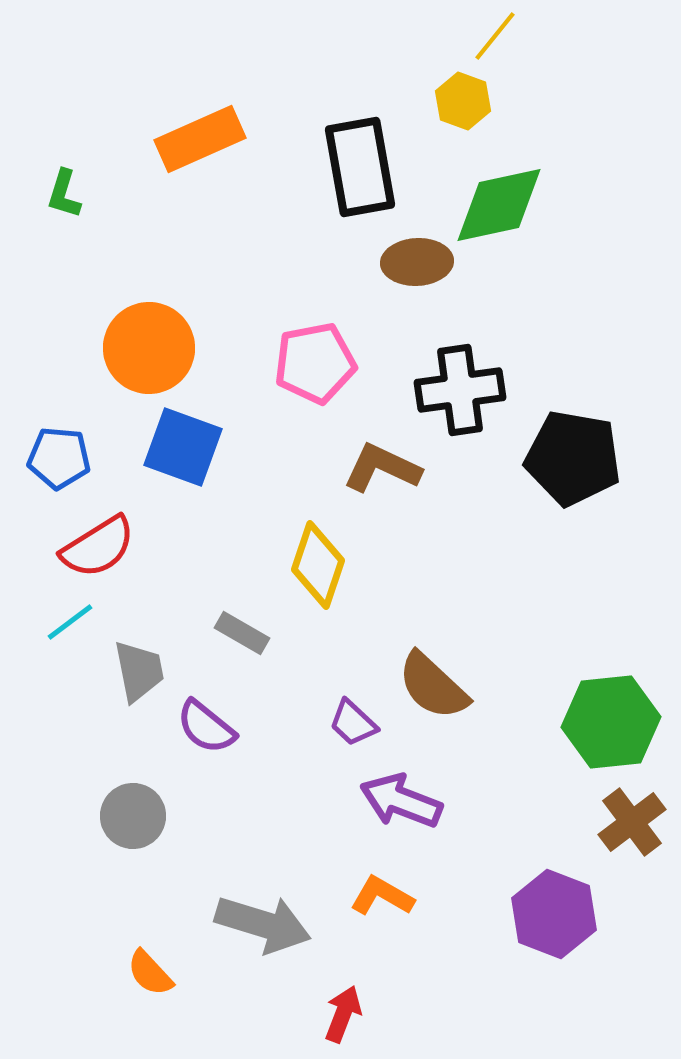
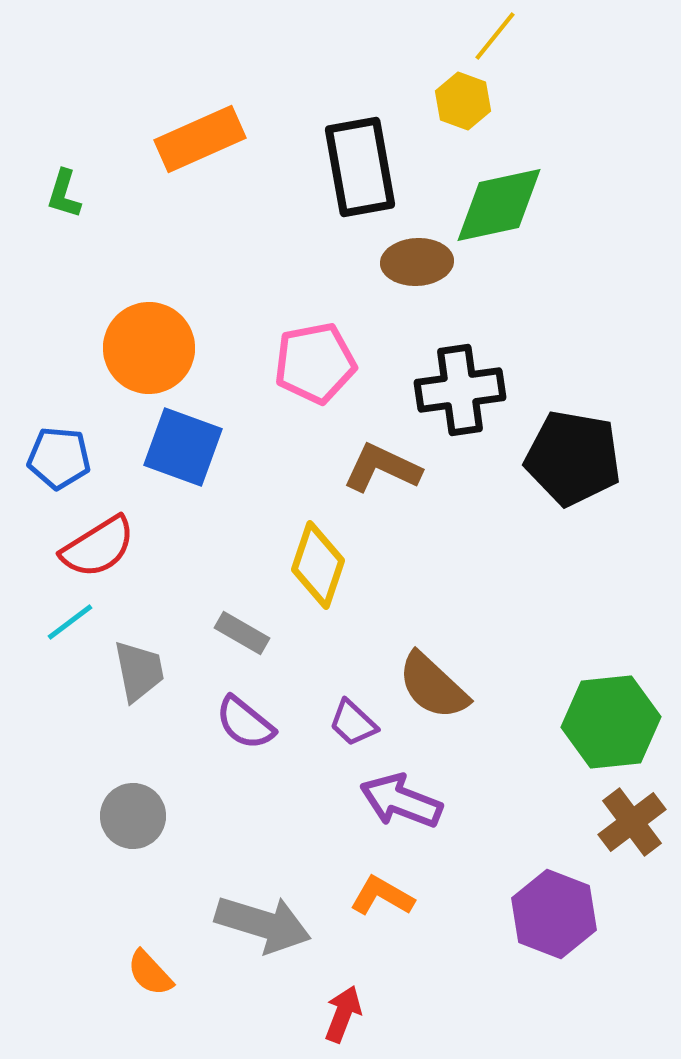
purple semicircle: moved 39 px right, 4 px up
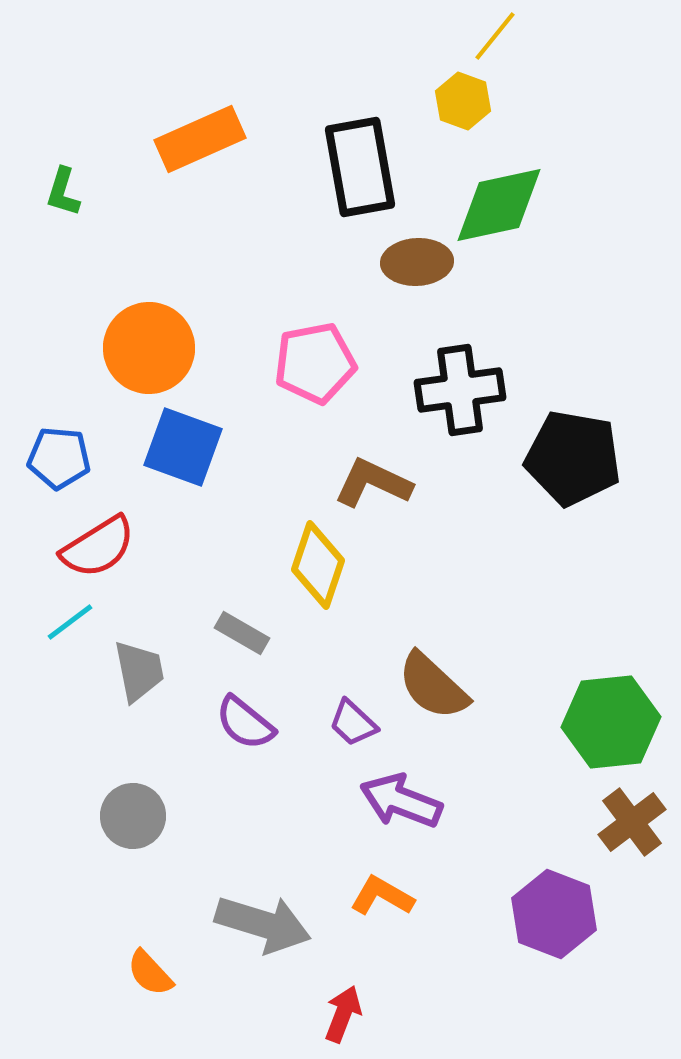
green L-shape: moved 1 px left, 2 px up
brown L-shape: moved 9 px left, 15 px down
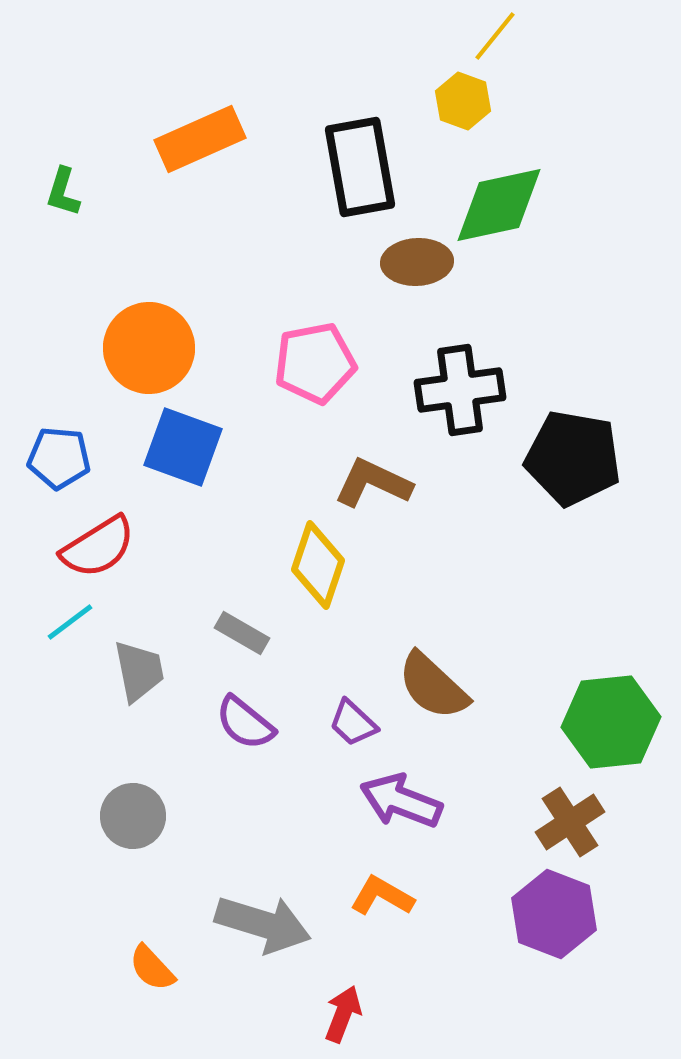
brown cross: moved 62 px left; rotated 4 degrees clockwise
orange semicircle: moved 2 px right, 5 px up
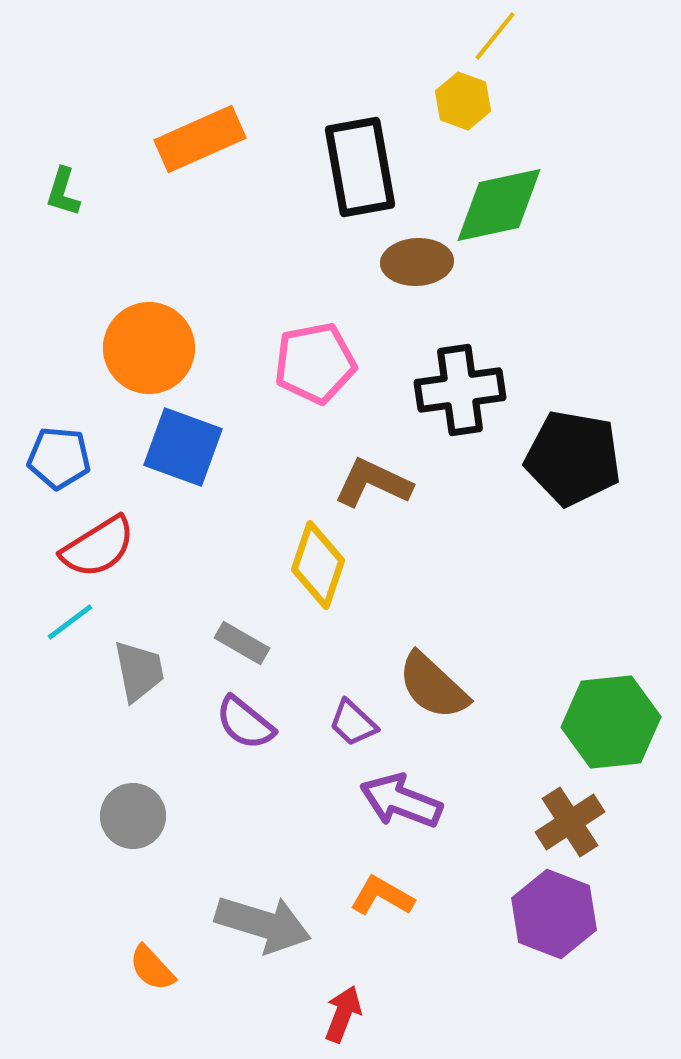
gray rectangle: moved 10 px down
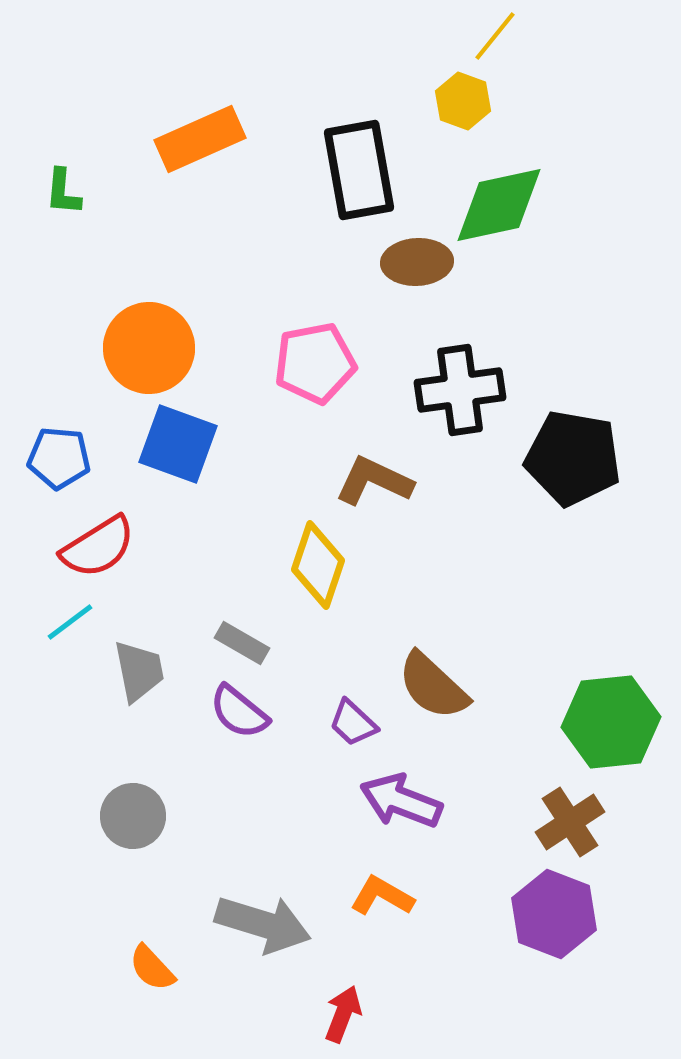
black rectangle: moved 1 px left, 3 px down
green L-shape: rotated 12 degrees counterclockwise
blue square: moved 5 px left, 3 px up
brown L-shape: moved 1 px right, 2 px up
purple semicircle: moved 6 px left, 11 px up
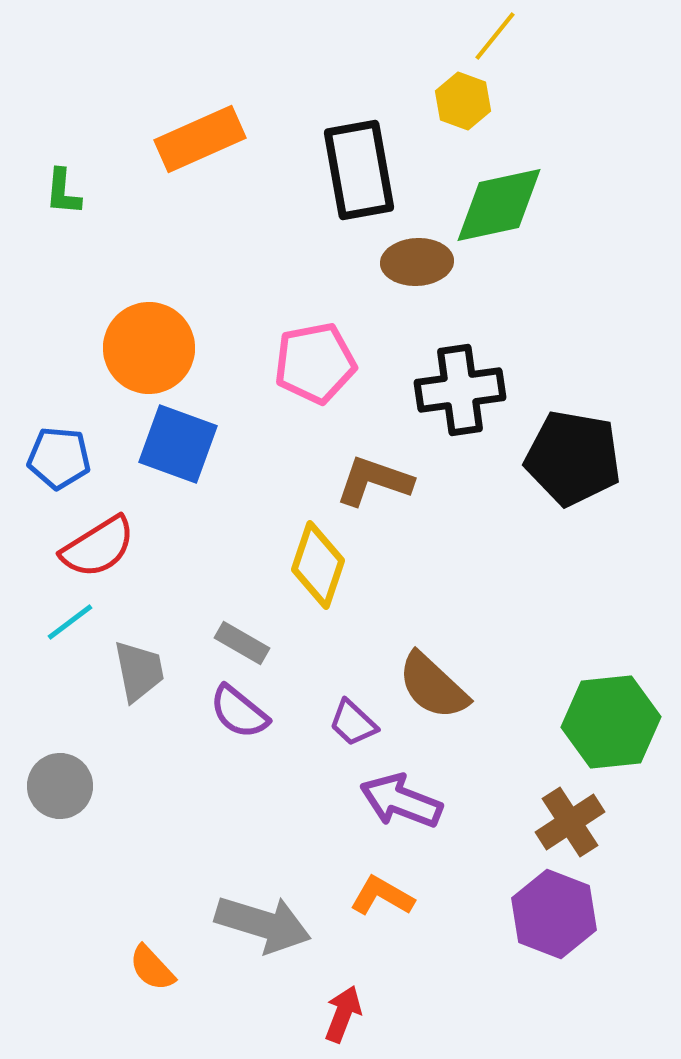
brown L-shape: rotated 6 degrees counterclockwise
gray circle: moved 73 px left, 30 px up
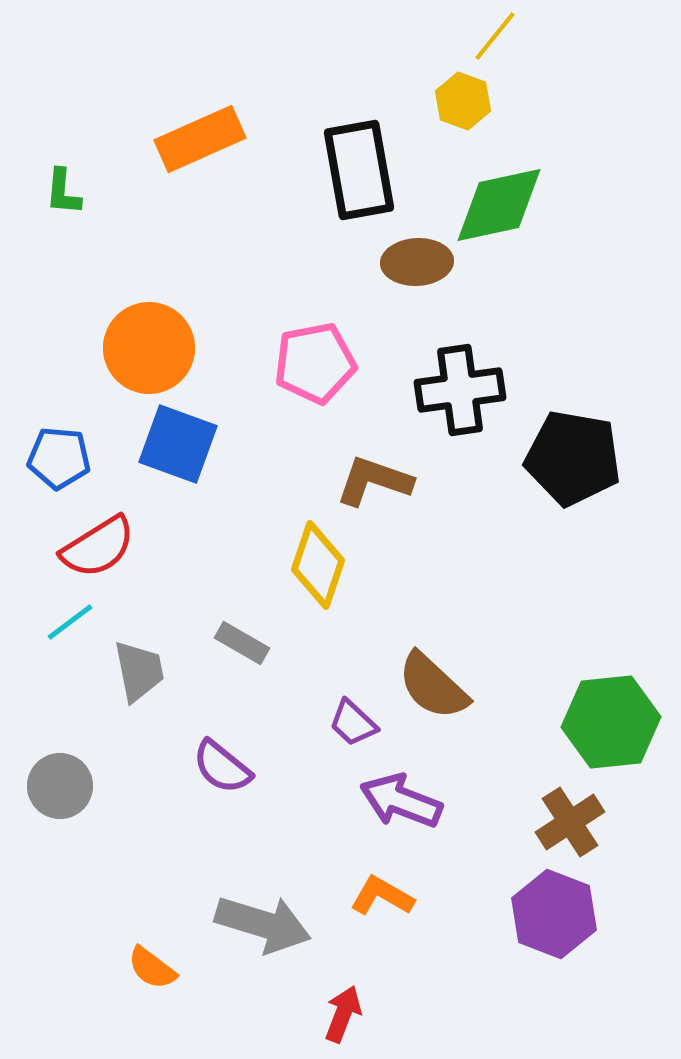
purple semicircle: moved 17 px left, 55 px down
orange semicircle: rotated 10 degrees counterclockwise
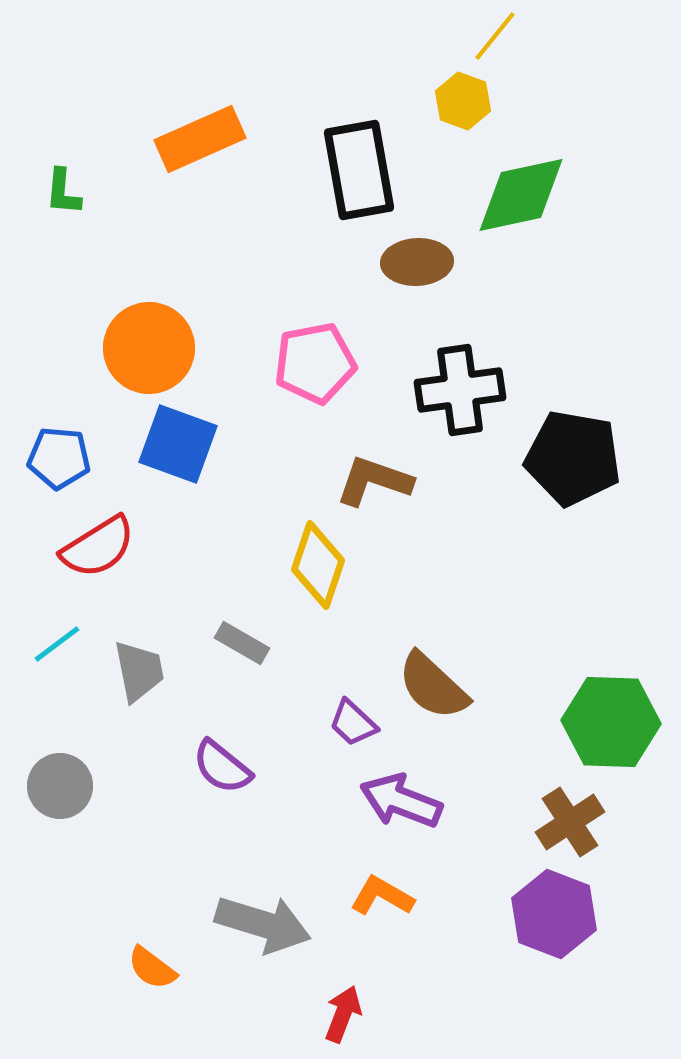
green diamond: moved 22 px right, 10 px up
cyan line: moved 13 px left, 22 px down
green hexagon: rotated 8 degrees clockwise
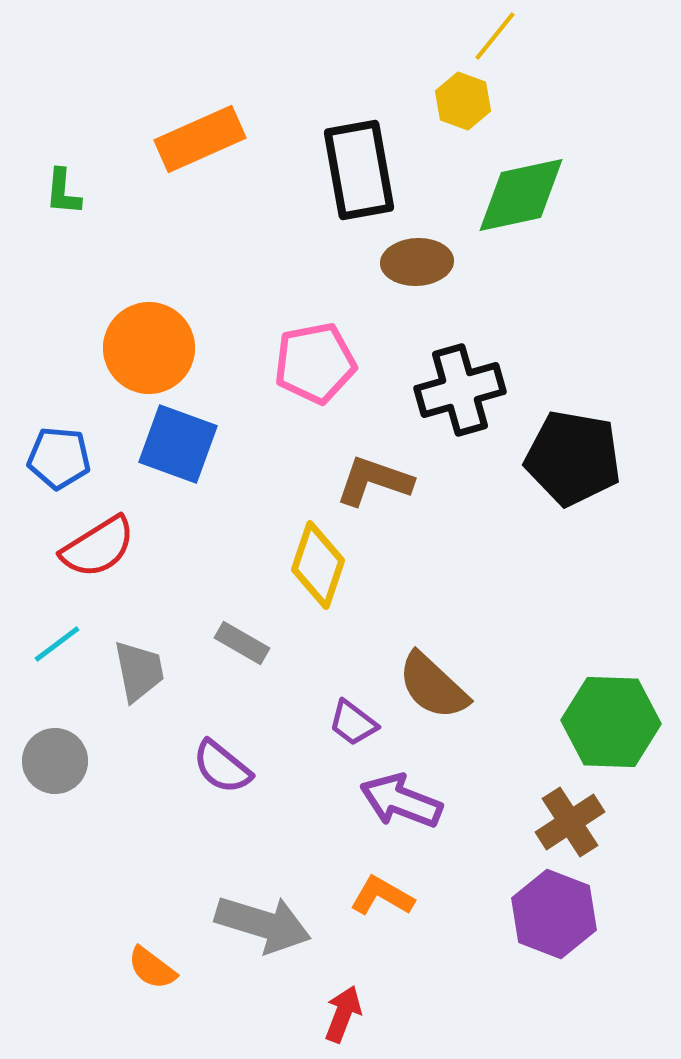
black cross: rotated 8 degrees counterclockwise
purple trapezoid: rotated 6 degrees counterclockwise
gray circle: moved 5 px left, 25 px up
